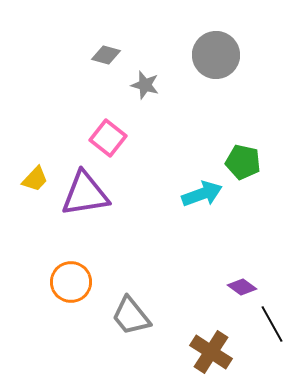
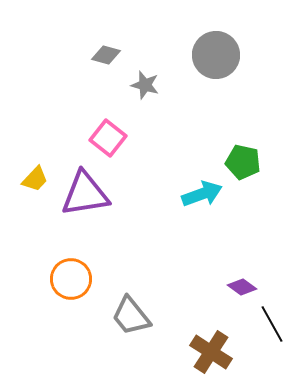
orange circle: moved 3 px up
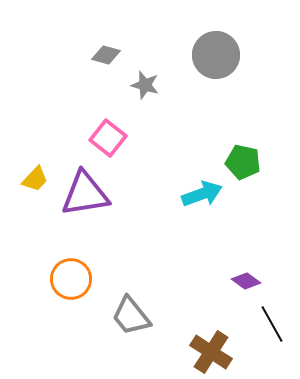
purple diamond: moved 4 px right, 6 px up
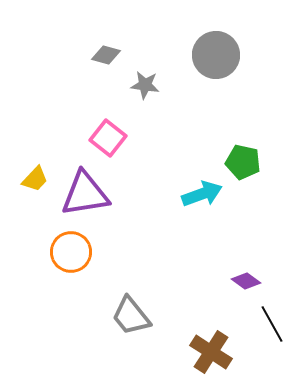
gray star: rotated 8 degrees counterclockwise
orange circle: moved 27 px up
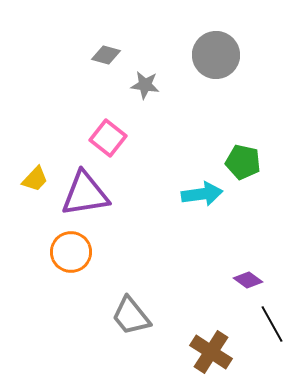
cyan arrow: rotated 12 degrees clockwise
purple diamond: moved 2 px right, 1 px up
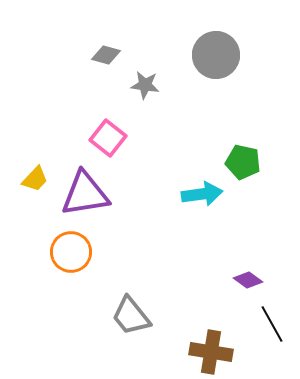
brown cross: rotated 24 degrees counterclockwise
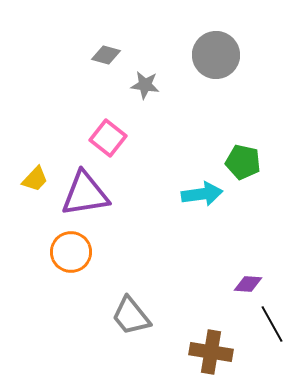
purple diamond: moved 4 px down; rotated 32 degrees counterclockwise
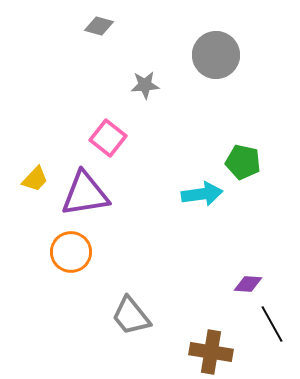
gray diamond: moved 7 px left, 29 px up
gray star: rotated 12 degrees counterclockwise
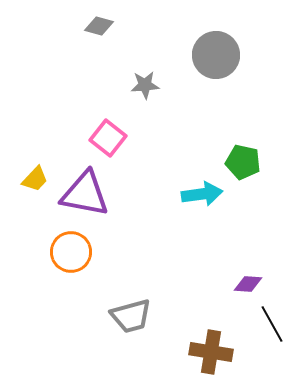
purple triangle: rotated 20 degrees clockwise
gray trapezoid: rotated 66 degrees counterclockwise
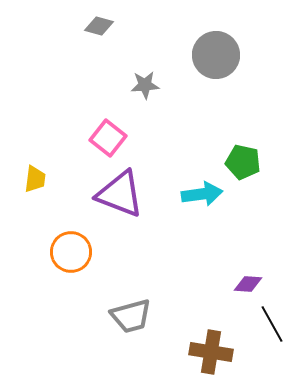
yellow trapezoid: rotated 36 degrees counterclockwise
purple triangle: moved 35 px right; rotated 10 degrees clockwise
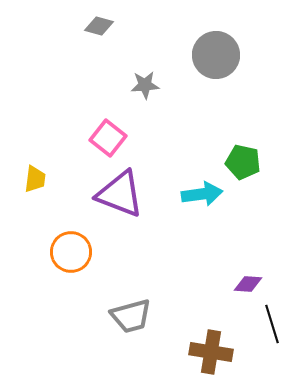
black line: rotated 12 degrees clockwise
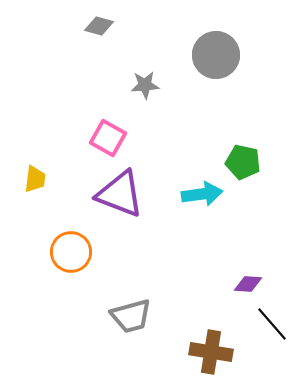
pink square: rotated 9 degrees counterclockwise
black line: rotated 24 degrees counterclockwise
